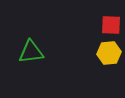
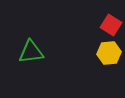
red square: rotated 30 degrees clockwise
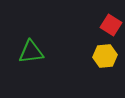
yellow hexagon: moved 4 px left, 3 px down
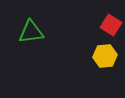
green triangle: moved 20 px up
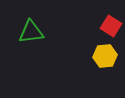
red square: moved 1 px down
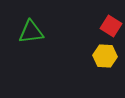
yellow hexagon: rotated 10 degrees clockwise
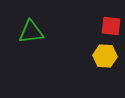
red square: rotated 25 degrees counterclockwise
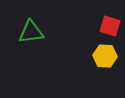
red square: moved 1 px left; rotated 10 degrees clockwise
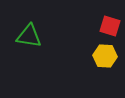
green triangle: moved 2 px left, 4 px down; rotated 16 degrees clockwise
